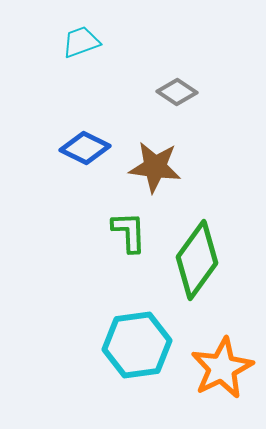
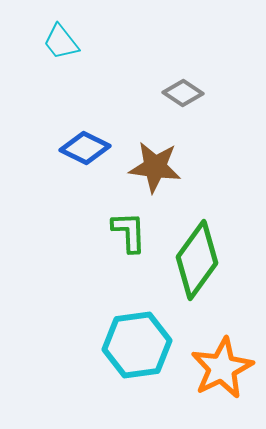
cyan trapezoid: moved 20 px left; rotated 108 degrees counterclockwise
gray diamond: moved 6 px right, 1 px down
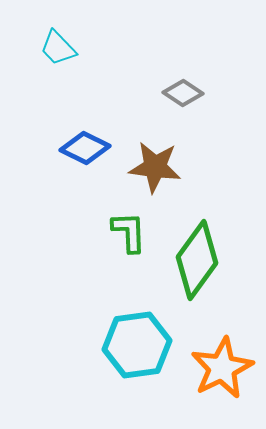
cyan trapezoid: moved 3 px left, 6 px down; rotated 6 degrees counterclockwise
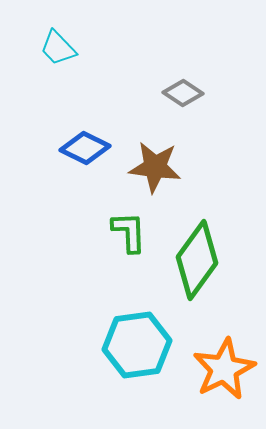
orange star: moved 2 px right, 1 px down
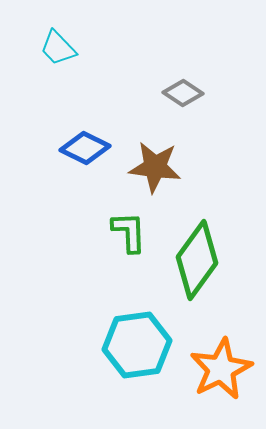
orange star: moved 3 px left
